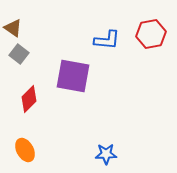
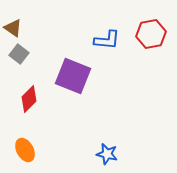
purple square: rotated 12 degrees clockwise
blue star: moved 1 px right; rotated 15 degrees clockwise
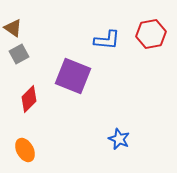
gray square: rotated 24 degrees clockwise
blue star: moved 12 px right, 15 px up; rotated 10 degrees clockwise
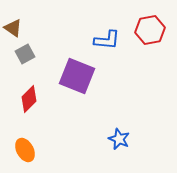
red hexagon: moved 1 px left, 4 px up
gray square: moved 6 px right
purple square: moved 4 px right
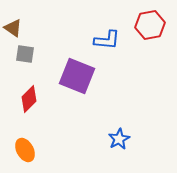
red hexagon: moved 5 px up
gray square: rotated 36 degrees clockwise
blue star: rotated 20 degrees clockwise
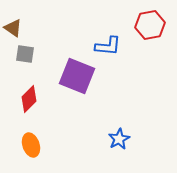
blue L-shape: moved 1 px right, 6 px down
orange ellipse: moved 6 px right, 5 px up; rotated 10 degrees clockwise
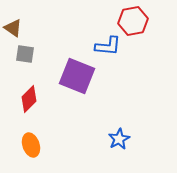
red hexagon: moved 17 px left, 4 px up
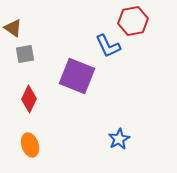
blue L-shape: rotated 60 degrees clockwise
gray square: rotated 18 degrees counterclockwise
red diamond: rotated 20 degrees counterclockwise
orange ellipse: moved 1 px left
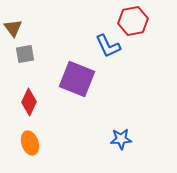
brown triangle: rotated 18 degrees clockwise
purple square: moved 3 px down
red diamond: moved 3 px down
blue star: moved 2 px right; rotated 25 degrees clockwise
orange ellipse: moved 2 px up
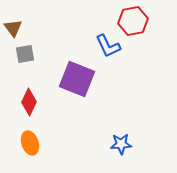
blue star: moved 5 px down
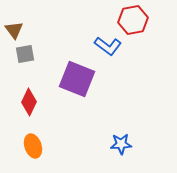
red hexagon: moved 1 px up
brown triangle: moved 1 px right, 2 px down
blue L-shape: rotated 28 degrees counterclockwise
orange ellipse: moved 3 px right, 3 px down
